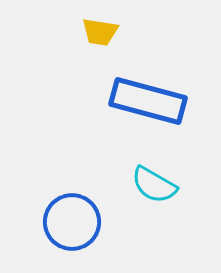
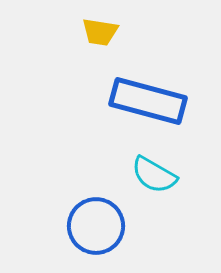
cyan semicircle: moved 10 px up
blue circle: moved 24 px right, 4 px down
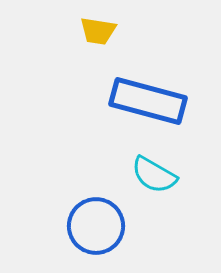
yellow trapezoid: moved 2 px left, 1 px up
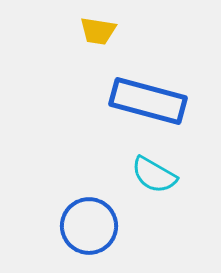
blue circle: moved 7 px left
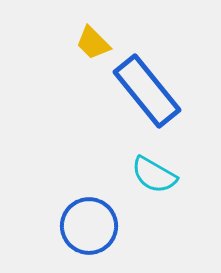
yellow trapezoid: moved 5 px left, 12 px down; rotated 36 degrees clockwise
blue rectangle: moved 1 px left, 10 px up; rotated 36 degrees clockwise
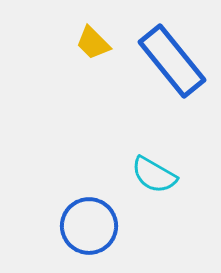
blue rectangle: moved 25 px right, 30 px up
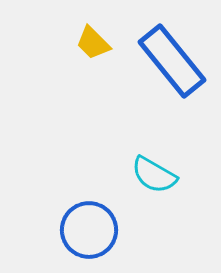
blue circle: moved 4 px down
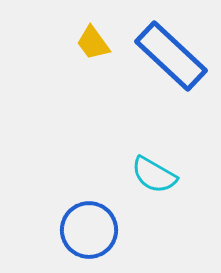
yellow trapezoid: rotated 9 degrees clockwise
blue rectangle: moved 1 px left, 5 px up; rotated 8 degrees counterclockwise
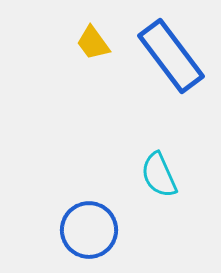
blue rectangle: rotated 10 degrees clockwise
cyan semicircle: moved 5 px right; rotated 36 degrees clockwise
